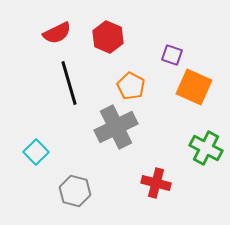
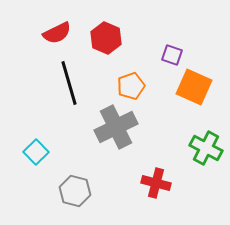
red hexagon: moved 2 px left, 1 px down
orange pentagon: rotated 24 degrees clockwise
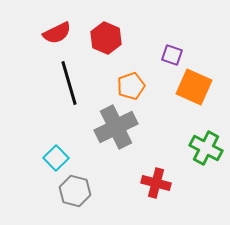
cyan square: moved 20 px right, 6 px down
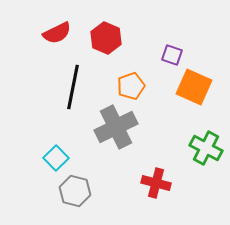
black line: moved 4 px right, 4 px down; rotated 27 degrees clockwise
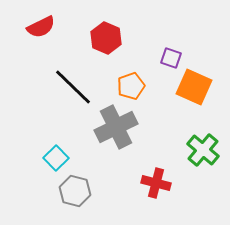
red semicircle: moved 16 px left, 6 px up
purple square: moved 1 px left, 3 px down
black line: rotated 57 degrees counterclockwise
green cross: moved 3 px left, 2 px down; rotated 12 degrees clockwise
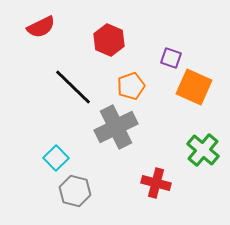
red hexagon: moved 3 px right, 2 px down
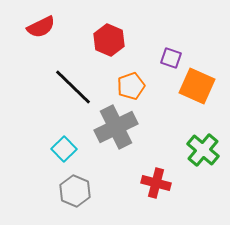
orange square: moved 3 px right, 1 px up
cyan square: moved 8 px right, 9 px up
gray hexagon: rotated 8 degrees clockwise
